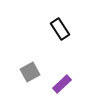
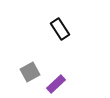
purple rectangle: moved 6 px left
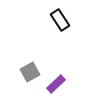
black rectangle: moved 9 px up
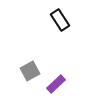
gray square: moved 1 px up
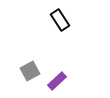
purple rectangle: moved 1 px right, 3 px up
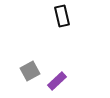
black rectangle: moved 2 px right, 4 px up; rotated 20 degrees clockwise
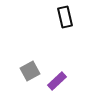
black rectangle: moved 3 px right, 1 px down
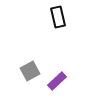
black rectangle: moved 7 px left
